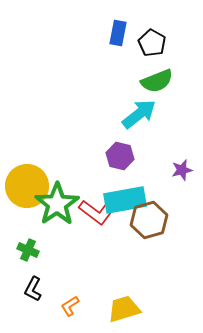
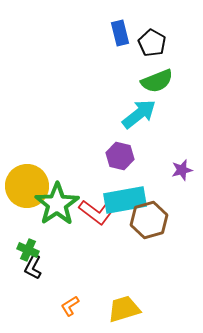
blue rectangle: moved 2 px right; rotated 25 degrees counterclockwise
black L-shape: moved 22 px up
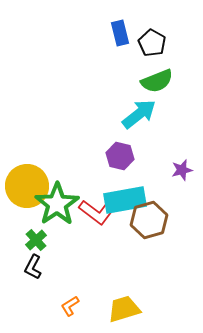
green cross: moved 8 px right, 10 px up; rotated 25 degrees clockwise
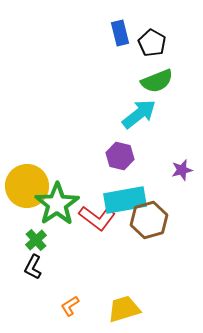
red L-shape: moved 6 px down
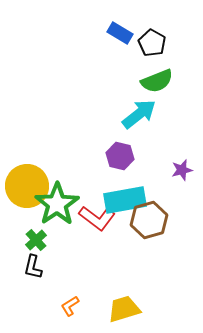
blue rectangle: rotated 45 degrees counterclockwise
black L-shape: rotated 15 degrees counterclockwise
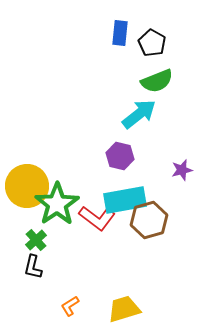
blue rectangle: rotated 65 degrees clockwise
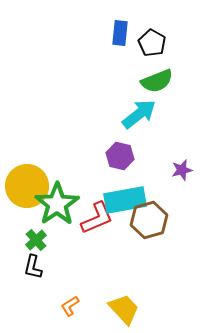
red L-shape: rotated 60 degrees counterclockwise
yellow trapezoid: rotated 64 degrees clockwise
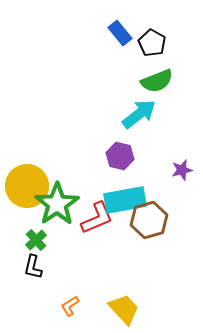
blue rectangle: rotated 45 degrees counterclockwise
